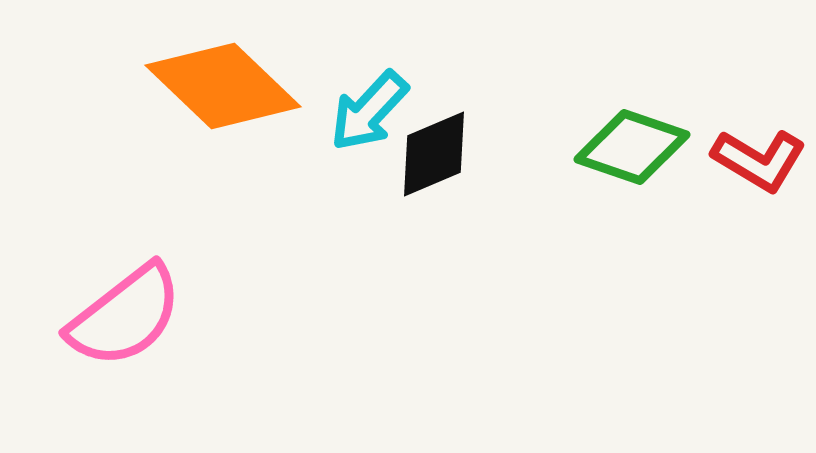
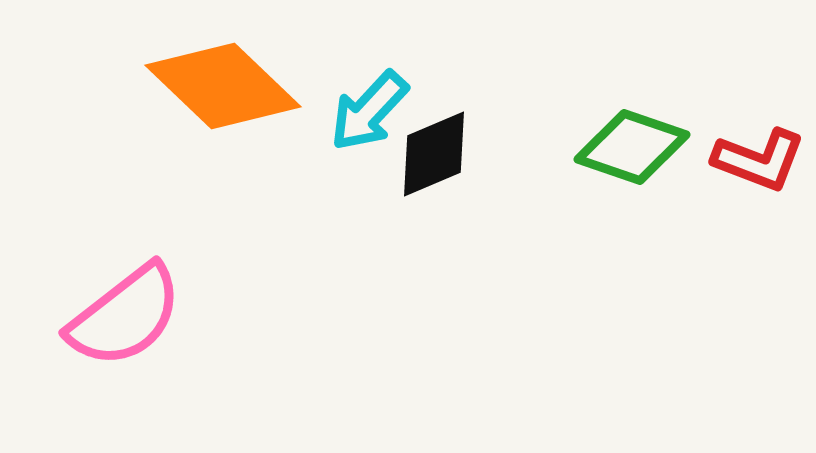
red L-shape: rotated 10 degrees counterclockwise
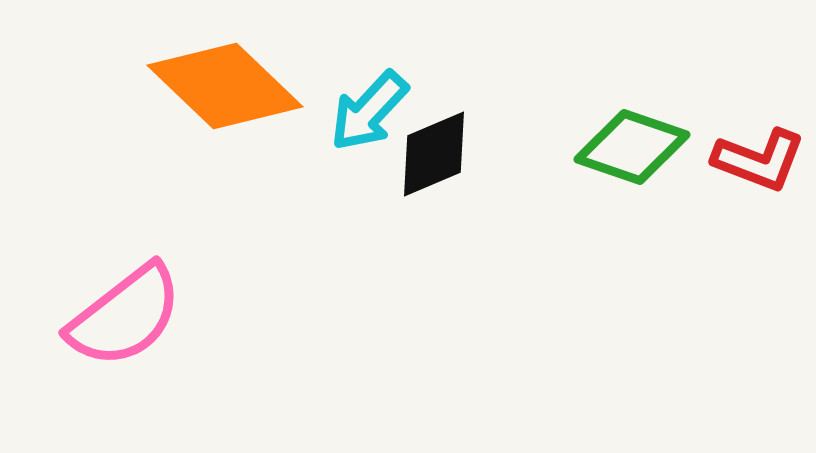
orange diamond: moved 2 px right
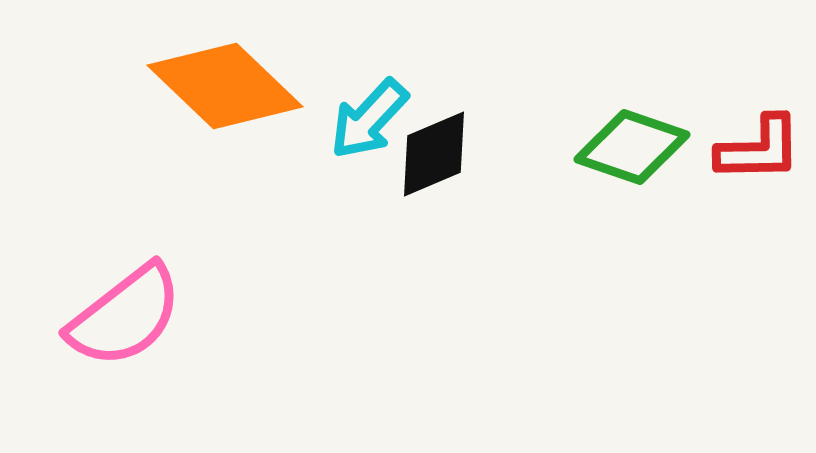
cyan arrow: moved 8 px down
red L-shape: moved 11 px up; rotated 22 degrees counterclockwise
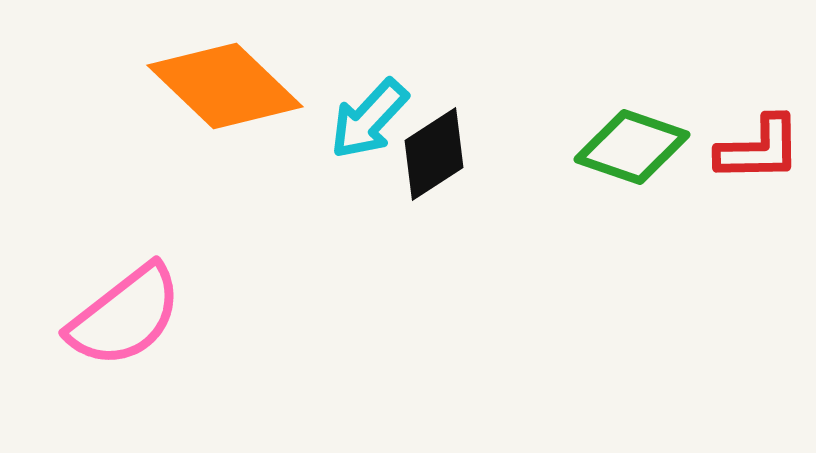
black diamond: rotated 10 degrees counterclockwise
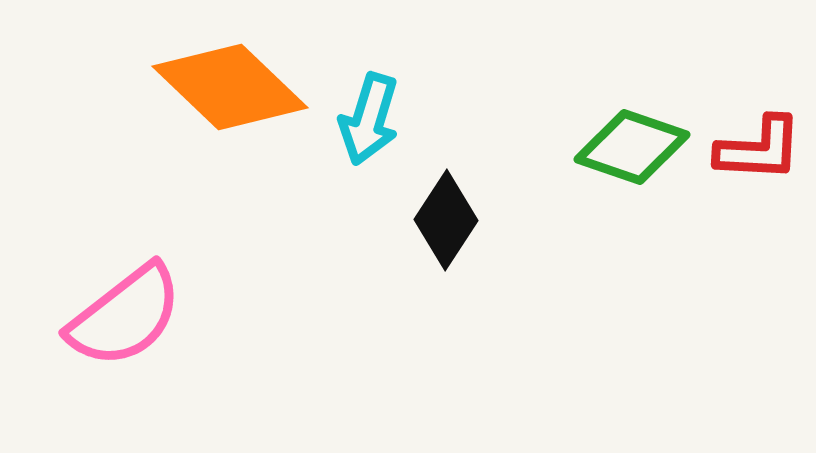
orange diamond: moved 5 px right, 1 px down
cyan arrow: rotated 26 degrees counterclockwise
red L-shape: rotated 4 degrees clockwise
black diamond: moved 12 px right, 66 px down; rotated 24 degrees counterclockwise
